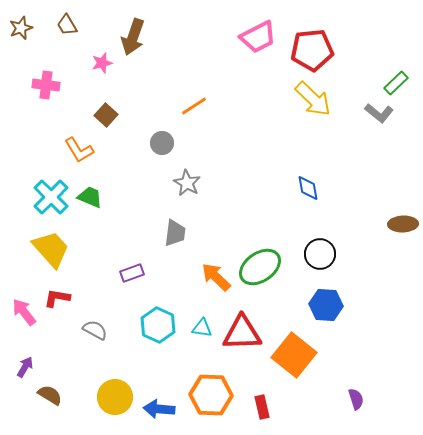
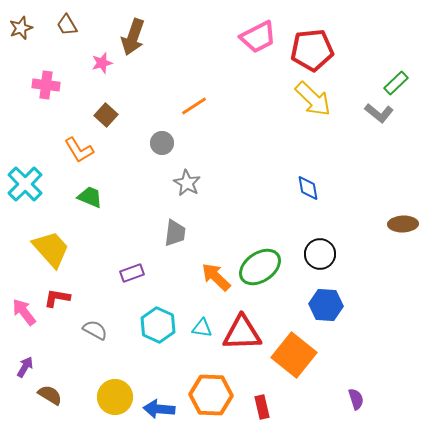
cyan cross: moved 26 px left, 13 px up
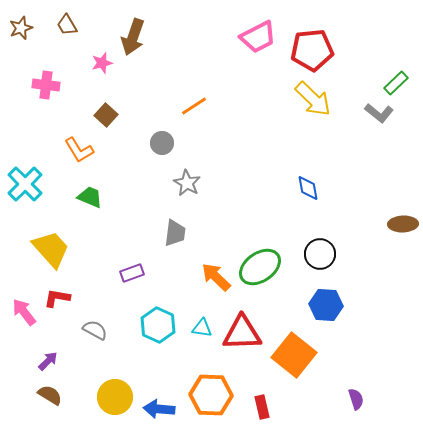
purple arrow: moved 23 px right, 6 px up; rotated 15 degrees clockwise
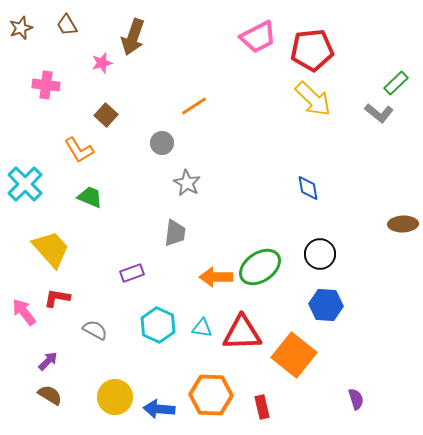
orange arrow: rotated 44 degrees counterclockwise
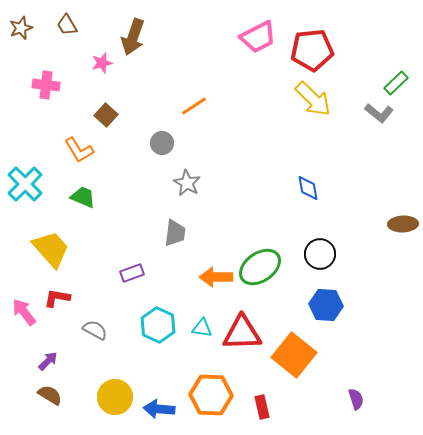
green trapezoid: moved 7 px left
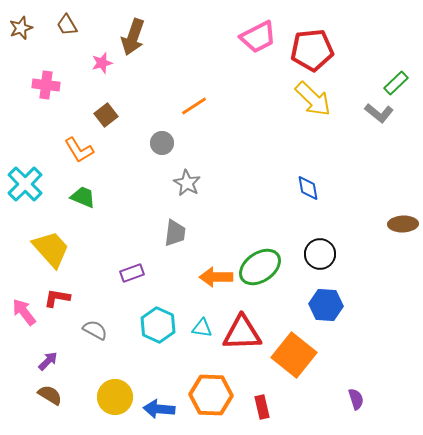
brown square: rotated 10 degrees clockwise
